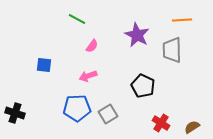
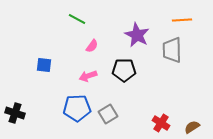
black pentagon: moved 19 px left, 16 px up; rotated 25 degrees counterclockwise
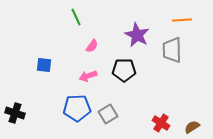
green line: moved 1 px left, 2 px up; rotated 36 degrees clockwise
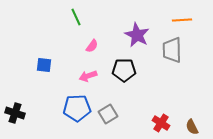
brown semicircle: rotated 84 degrees counterclockwise
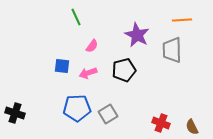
blue square: moved 18 px right, 1 px down
black pentagon: rotated 15 degrees counterclockwise
pink arrow: moved 3 px up
red cross: rotated 12 degrees counterclockwise
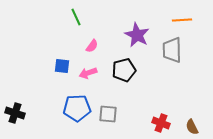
gray square: rotated 36 degrees clockwise
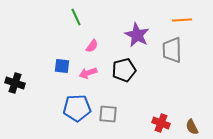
black cross: moved 30 px up
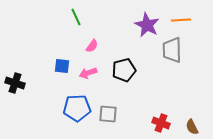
orange line: moved 1 px left
purple star: moved 10 px right, 10 px up
